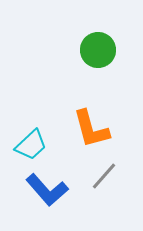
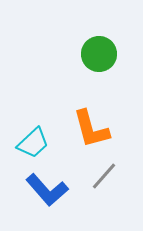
green circle: moved 1 px right, 4 px down
cyan trapezoid: moved 2 px right, 2 px up
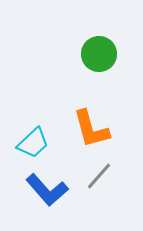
gray line: moved 5 px left
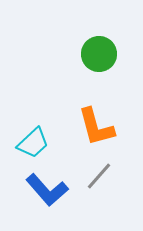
orange L-shape: moved 5 px right, 2 px up
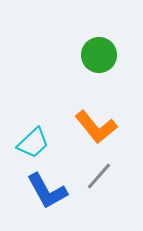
green circle: moved 1 px down
orange L-shape: rotated 24 degrees counterclockwise
blue L-shape: moved 1 px down; rotated 12 degrees clockwise
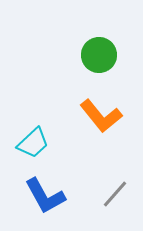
orange L-shape: moved 5 px right, 11 px up
gray line: moved 16 px right, 18 px down
blue L-shape: moved 2 px left, 5 px down
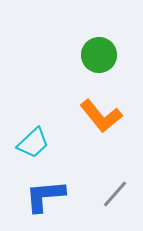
blue L-shape: rotated 114 degrees clockwise
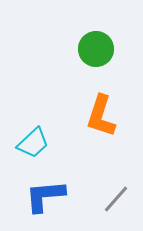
green circle: moved 3 px left, 6 px up
orange L-shape: rotated 57 degrees clockwise
gray line: moved 1 px right, 5 px down
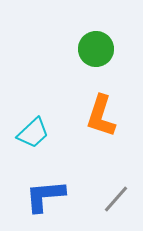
cyan trapezoid: moved 10 px up
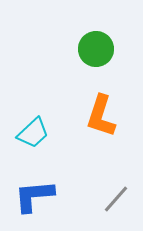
blue L-shape: moved 11 px left
